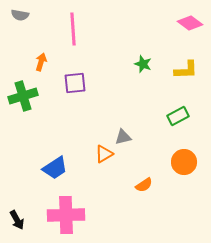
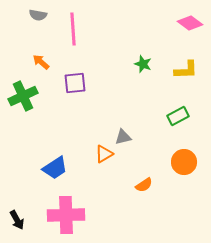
gray semicircle: moved 18 px right
orange arrow: rotated 66 degrees counterclockwise
green cross: rotated 8 degrees counterclockwise
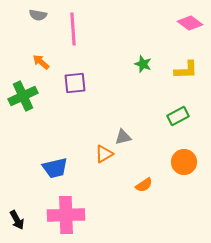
blue trapezoid: rotated 20 degrees clockwise
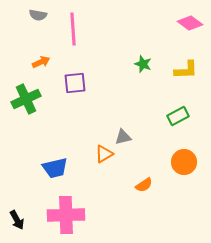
orange arrow: rotated 114 degrees clockwise
green cross: moved 3 px right, 3 px down
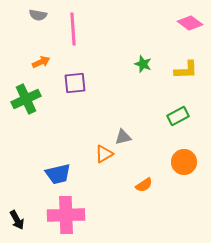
blue trapezoid: moved 3 px right, 6 px down
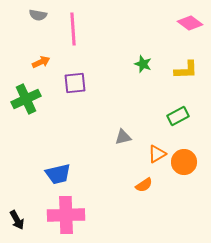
orange triangle: moved 53 px right
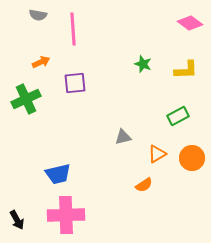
orange circle: moved 8 px right, 4 px up
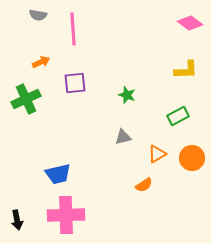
green star: moved 16 px left, 31 px down
black arrow: rotated 18 degrees clockwise
